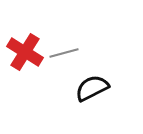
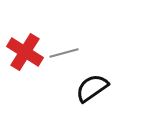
black semicircle: rotated 8 degrees counterclockwise
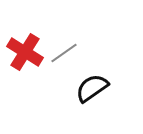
gray line: rotated 20 degrees counterclockwise
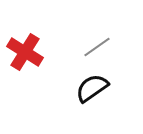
gray line: moved 33 px right, 6 px up
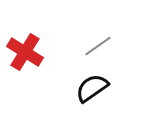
gray line: moved 1 px right, 1 px up
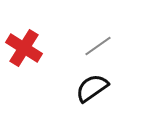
red cross: moved 1 px left, 4 px up
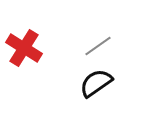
black semicircle: moved 4 px right, 5 px up
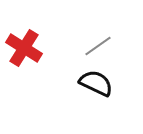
black semicircle: rotated 60 degrees clockwise
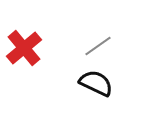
red cross: rotated 18 degrees clockwise
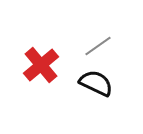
red cross: moved 17 px right, 17 px down
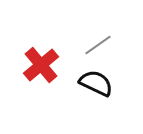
gray line: moved 1 px up
